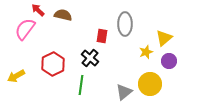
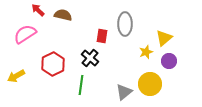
pink semicircle: moved 5 px down; rotated 20 degrees clockwise
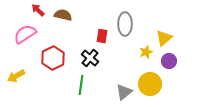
red hexagon: moved 6 px up
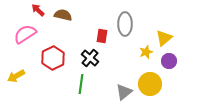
green line: moved 1 px up
